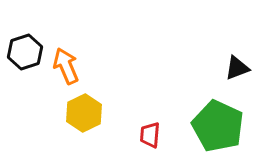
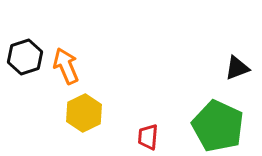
black hexagon: moved 5 px down
red trapezoid: moved 2 px left, 2 px down
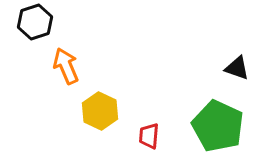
black hexagon: moved 10 px right, 35 px up
black triangle: rotated 40 degrees clockwise
yellow hexagon: moved 16 px right, 2 px up; rotated 9 degrees counterclockwise
red trapezoid: moved 1 px right, 1 px up
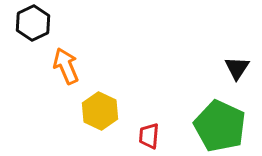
black hexagon: moved 2 px left, 1 px down; rotated 8 degrees counterclockwise
black triangle: rotated 44 degrees clockwise
green pentagon: moved 2 px right
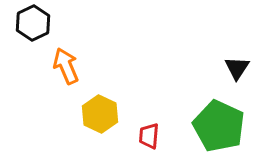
yellow hexagon: moved 3 px down
green pentagon: moved 1 px left
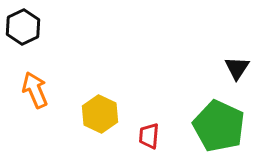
black hexagon: moved 10 px left, 4 px down
orange arrow: moved 31 px left, 24 px down
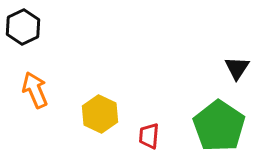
green pentagon: rotated 9 degrees clockwise
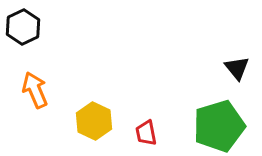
black triangle: rotated 12 degrees counterclockwise
yellow hexagon: moved 6 px left, 7 px down
green pentagon: rotated 21 degrees clockwise
red trapezoid: moved 3 px left, 3 px up; rotated 16 degrees counterclockwise
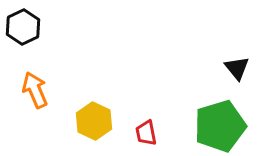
green pentagon: moved 1 px right
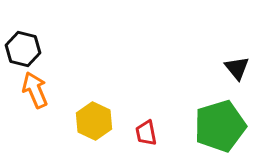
black hexagon: moved 22 px down; rotated 20 degrees counterclockwise
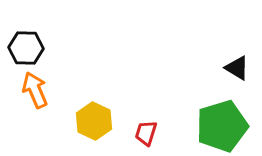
black hexagon: moved 3 px right, 1 px up; rotated 12 degrees counterclockwise
black triangle: rotated 20 degrees counterclockwise
green pentagon: moved 2 px right
red trapezoid: rotated 28 degrees clockwise
